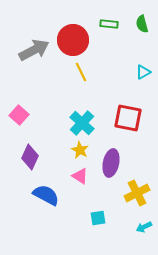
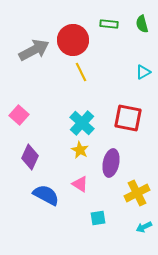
pink triangle: moved 8 px down
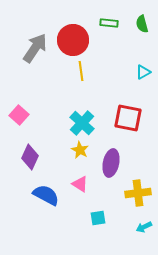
green rectangle: moved 1 px up
gray arrow: moved 1 px right, 2 px up; rotated 28 degrees counterclockwise
yellow line: moved 1 px up; rotated 18 degrees clockwise
yellow cross: moved 1 px right; rotated 20 degrees clockwise
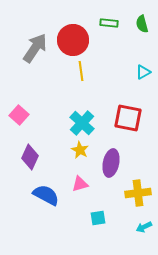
pink triangle: rotated 48 degrees counterclockwise
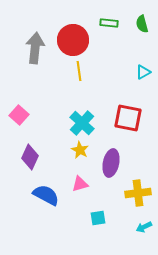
gray arrow: rotated 28 degrees counterclockwise
yellow line: moved 2 px left
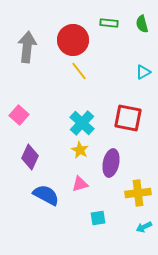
gray arrow: moved 8 px left, 1 px up
yellow line: rotated 30 degrees counterclockwise
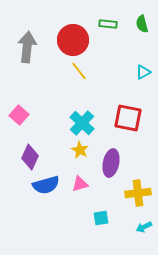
green rectangle: moved 1 px left, 1 px down
blue semicircle: moved 10 px up; rotated 136 degrees clockwise
cyan square: moved 3 px right
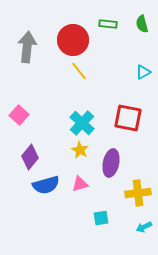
purple diamond: rotated 15 degrees clockwise
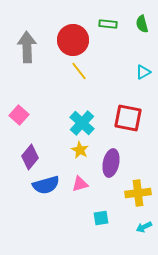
gray arrow: rotated 8 degrees counterclockwise
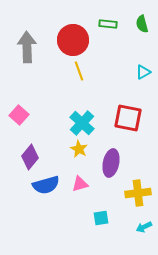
yellow line: rotated 18 degrees clockwise
yellow star: moved 1 px left, 1 px up
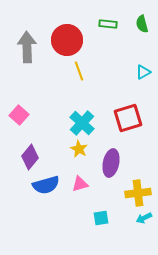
red circle: moved 6 px left
red square: rotated 28 degrees counterclockwise
cyan arrow: moved 9 px up
